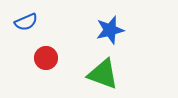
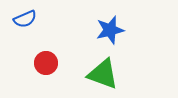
blue semicircle: moved 1 px left, 3 px up
red circle: moved 5 px down
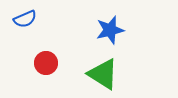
green triangle: rotated 12 degrees clockwise
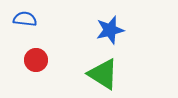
blue semicircle: rotated 150 degrees counterclockwise
red circle: moved 10 px left, 3 px up
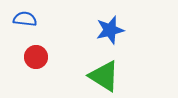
red circle: moved 3 px up
green triangle: moved 1 px right, 2 px down
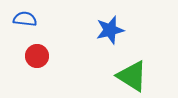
red circle: moved 1 px right, 1 px up
green triangle: moved 28 px right
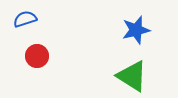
blue semicircle: rotated 25 degrees counterclockwise
blue star: moved 26 px right
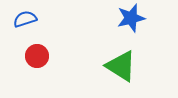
blue star: moved 5 px left, 12 px up
green triangle: moved 11 px left, 10 px up
